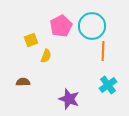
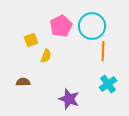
cyan cross: moved 1 px up
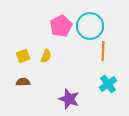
cyan circle: moved 2 px left
yellow square: moved 8 px left, 16 px down
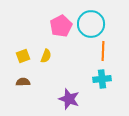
cyan circle: moved 1 px right, 2 px up
cyan cross: moved 6 px left, 5 px up; rotated 30 degrees clockwise
